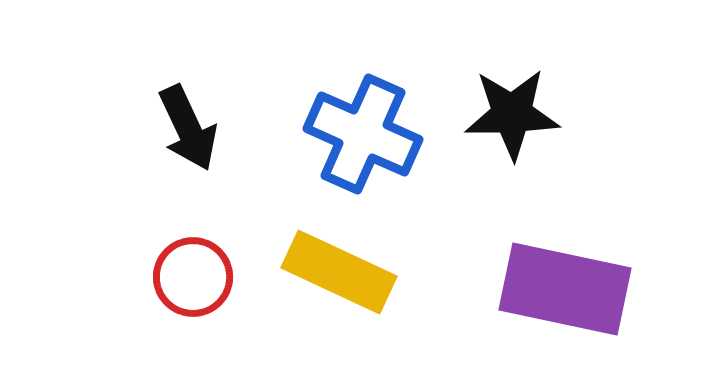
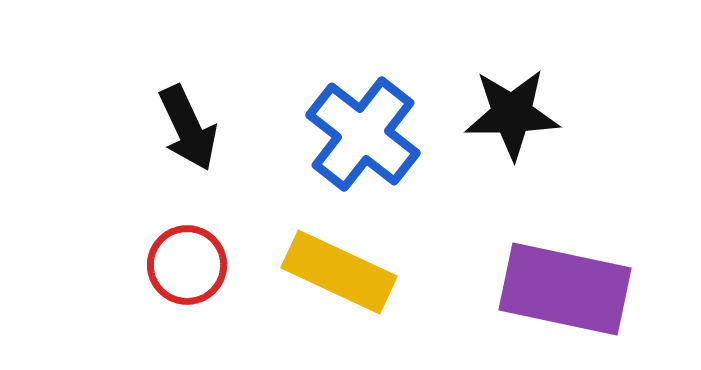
blue cross: rotated 14 degrees clockwise
red circle: moved 6 px left, 12 px up
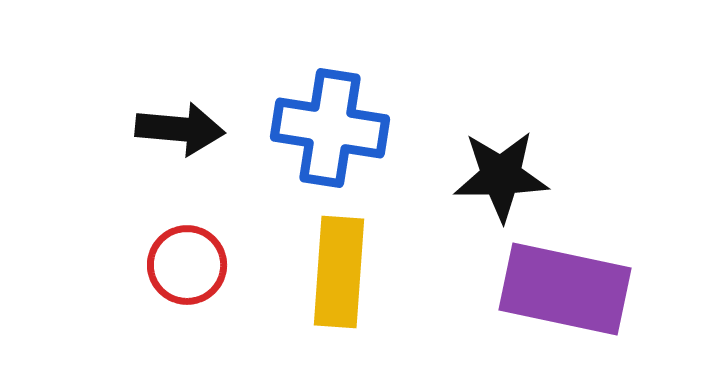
black star: moved 11 px left, 62 px down
black arrow: moved 8 px left, 1 px down; rotated 60 degrees counterclockwise
blue cross: moved 33 px left, 6 px up; rotated 29 degrees counterclockwise
yellow rectangle: rotated 69 degrees clockwise
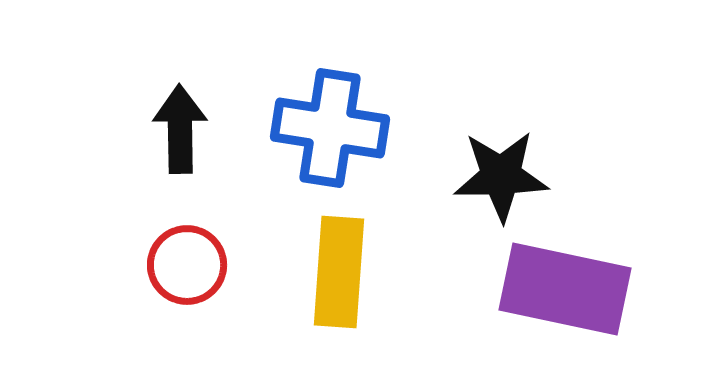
black arrow: rotated 96 degrees counterclockwise
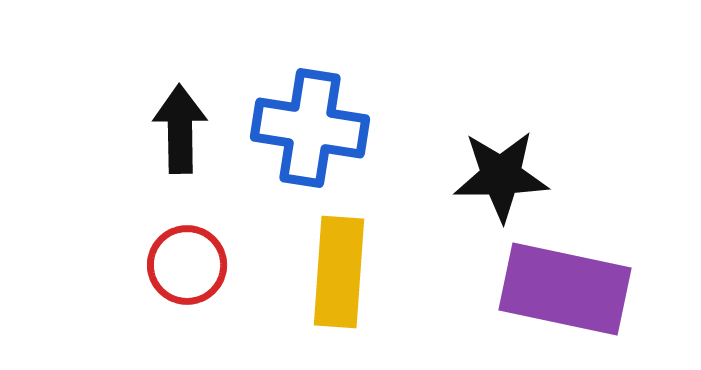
blue cross: moved 20 px left
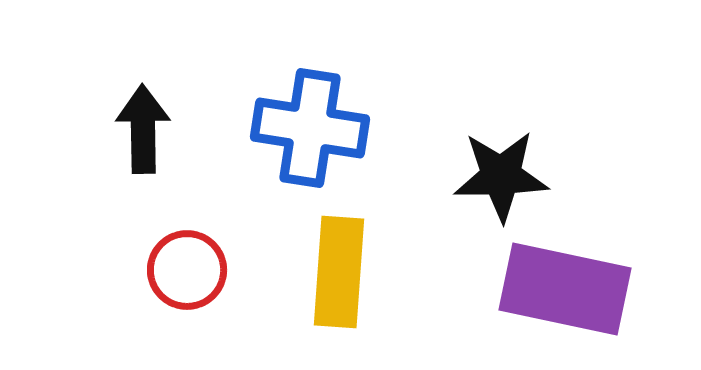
black arrow: moved 37 px left
red circle: moved 5 px down
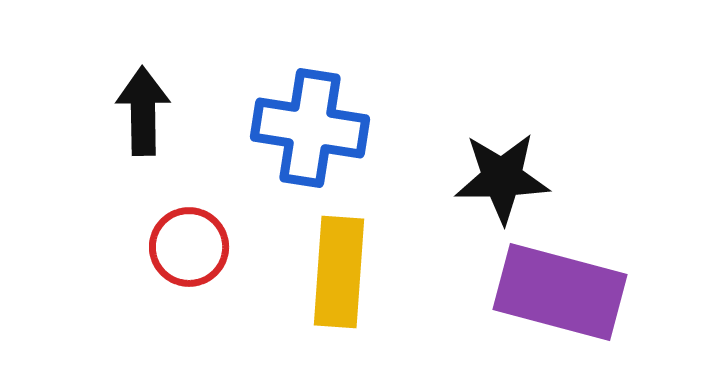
black arrow: moved 18 px up
black star: moved 1 px right, 2 px down
red circle: moved 2 px right, 23 px up
purple rectangle: moved 5 px left, 3 px down; rotated 3 degrees clockwise
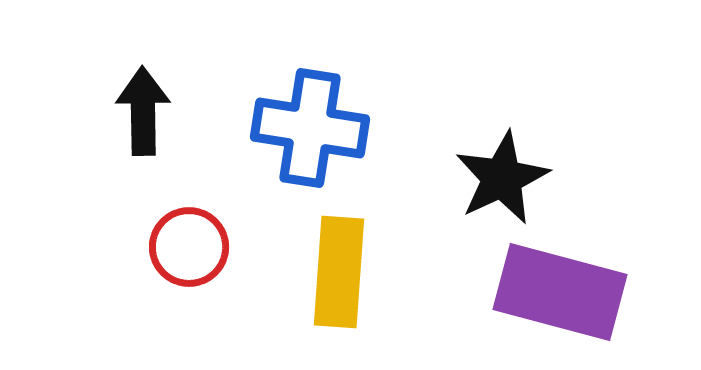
black star: rotated 24 degrees counterclockwise
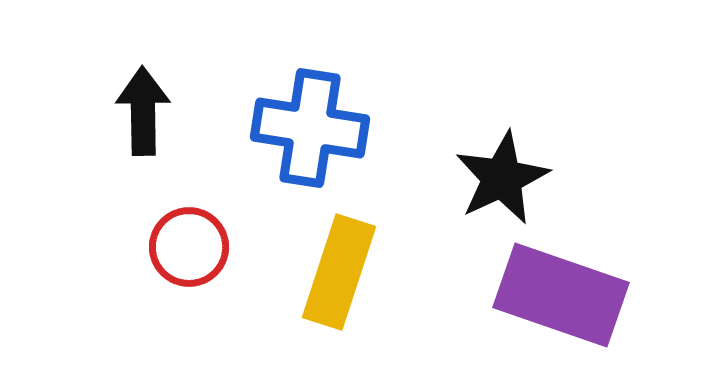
yellow rectangle: rotated 14 degrees clockwise
purple rectangle: moved 1 px right, 3 px down; rotated 4 degrees clockwise
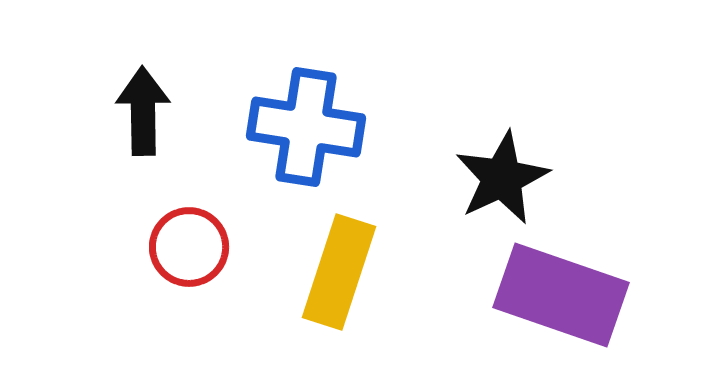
blue cross: moved 4 px left, 1 px up
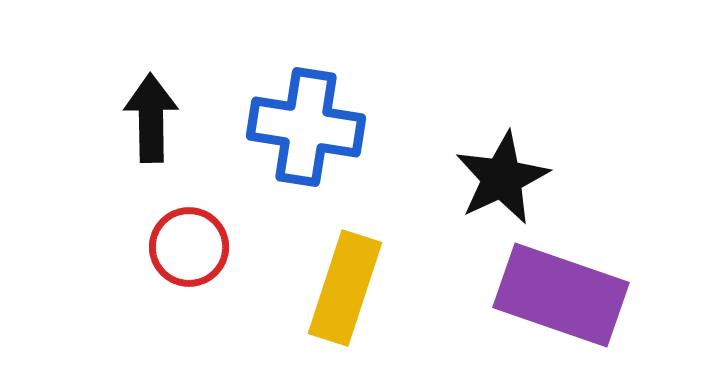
black arrow: moved 8 px right, 7 px down
yellow rectangle: moved 6 px right, 16 px down
